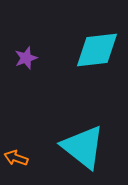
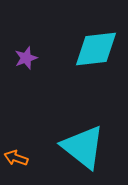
cyan diamond: moved 1 px left, 1 px up
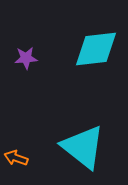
purple star: rotated 15 degrees clockwise
